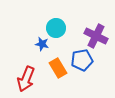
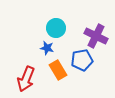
blue star: moved 5 px right, 4 px down
orange rectangle: moved 2 px down
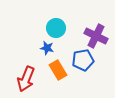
blue pentagon: moved 1 px right
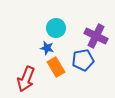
orange rectangle: moved 2 px left, 3 px up
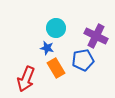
orange rectangle: moved 1 px down
